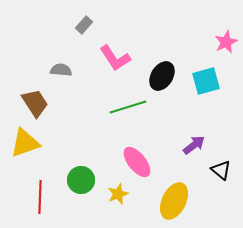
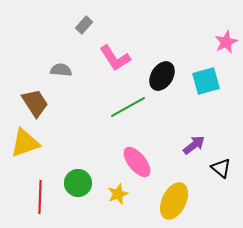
green line: rotated 12 degrees counterclockwise
black triangle: moved 2 px up
green circle: moved 3 px left, 3 px down
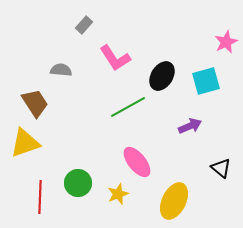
purple arrow: moved 4 px left, 19 px up; rotated 15 degrees clockwise
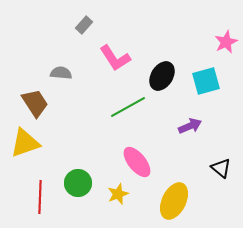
gray semicircle: moved 3 px down
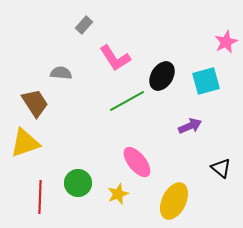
green line: moved 1 px left, 6 px up
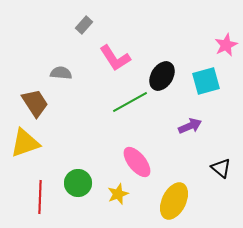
pink star: moved 3 px down
green line: moved 3 px right, 1 px down
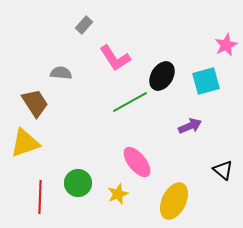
black triangle: moved 2 px right, 2 px down
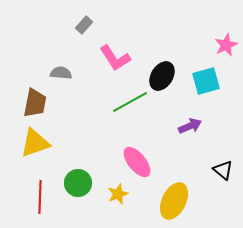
brown trapezoid: rotated 44 degrees clockwise
yellow triangle: moved 10 px right
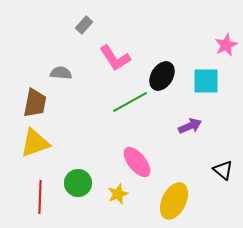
cyan square: rotated 16 degrees clockwise
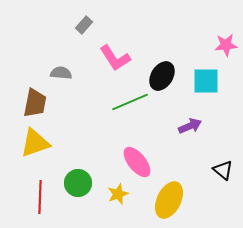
pink star: rotated 20 degrees clockwise
green line: rotated 6 degrees clockwise
yellow ellipse: moved 5 px left, 1 px up
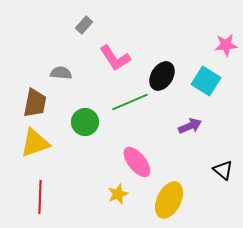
cyan square: rotated 32 degrees clockwise
green circle: moved 7 px right, 61 px up
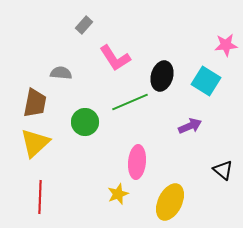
black ellipse: rotated 16 degrees counterclockwise
yellow triangle: rotated 24 degrees counterclockwise
pink ellipse: rotated 44 degrees clockwise
yellow ellipse: moved 1 px right, 2 px down
